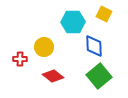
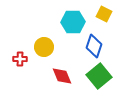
blue diamond: rotated 20 degrees clockwise
red diamond: moved 9 px right; rotated 30 degrees clockwise
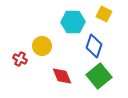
yellow circle: moved 2 px left, 1 px up
red cross: rotated 24 degrees clockwise
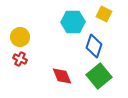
yellow circle: moved 22 px left, 9 px up
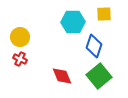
yellow square: rotated 28 degrees counterclockwise
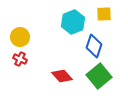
cyan hexagon: rotated 20 degrees counterclockwise
red diamond: rotated 20 degrees counterclockwise
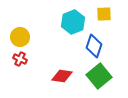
red diamond: rotated 40 degrees counterclockwise
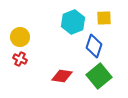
yellow square: moved 4 px down
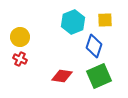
yellow square: moved 1 px right, 2 px down
green square: rotated 15 degrees clockwise
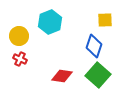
cyan hexagon: moved 23 px left
yellow circle: moved 1 px left, 1 px up
green square: moved 1 px left, 1 px up; rotated 25 degrees counterclockwise
